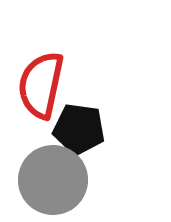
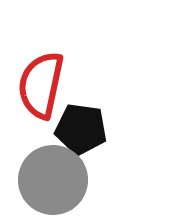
black pentagon: moved 2 px right
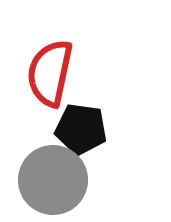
red semicircle: moved 9 px right, 12 px up
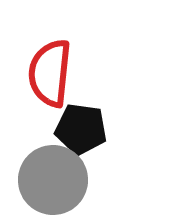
red semicircle: rotated 6 degrees counterclockwise
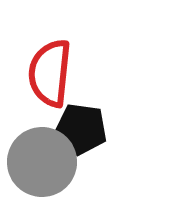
gray circle: moved 11 px left, 18 px up
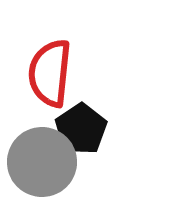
black pentagon: rotated 30 degrees clockwise
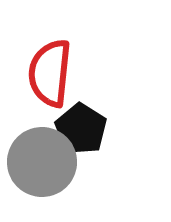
black pentagon: rotated 6 degrees counterclockwise
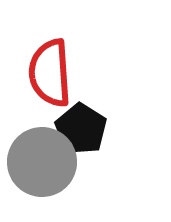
red semicircle: rotated 10 degrees counterclockwise
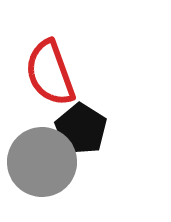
red semicircle: rotated 16 degrees counterclockwise
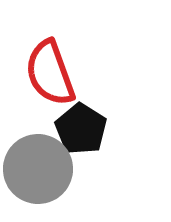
gray circle: moved 4 px left, 7 px down
